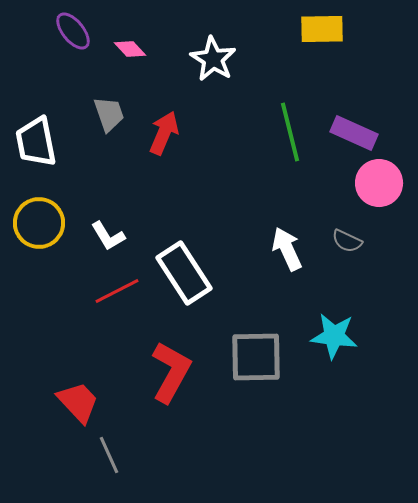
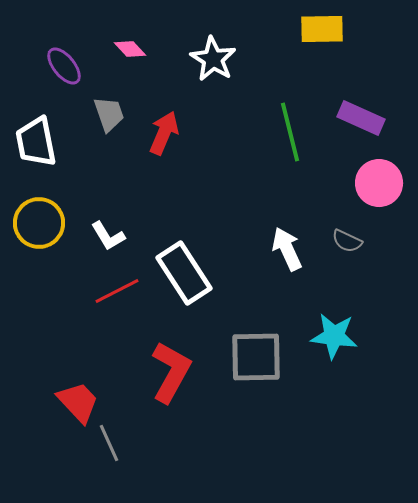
purple ellipse: moved 9 px left, 35 px down
purple rectangle: moved 7 px right, 15 px up
gray line: moved 12 px up
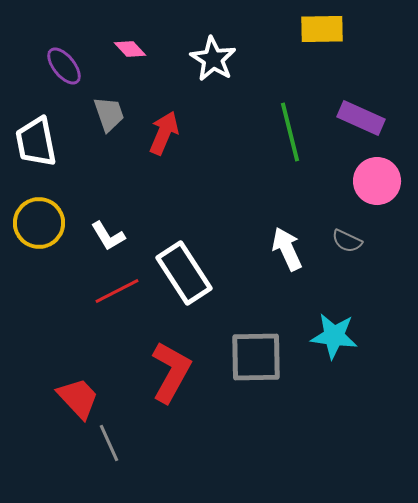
pink circle: moved 2 px left, 2 px up
red trapezoid: moved 4 px up
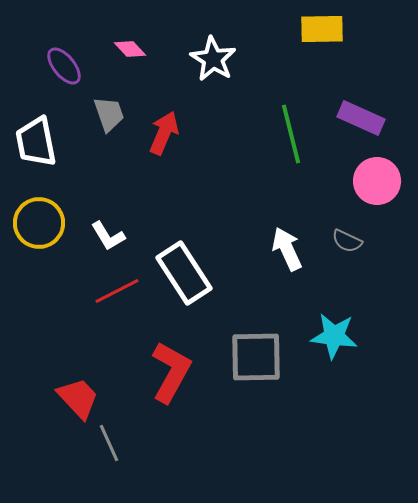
green line: moved 1 px right, 2 px down
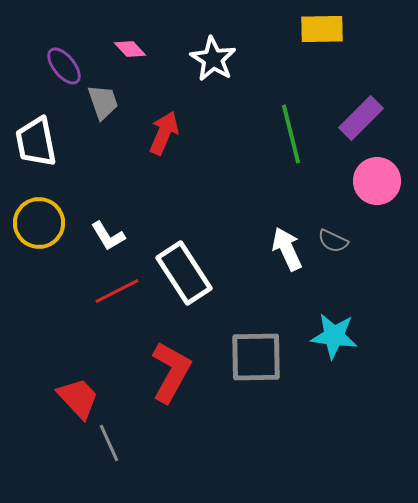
gray trapezoid: moved 6 px left, 12 px up
purple rectangle: rotated 69 degrees counterclockwise
gray semicircle: moved 14 px left
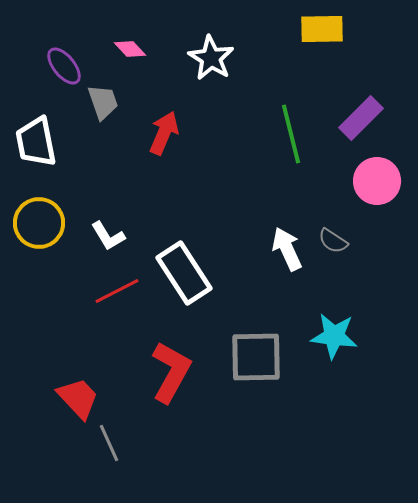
white star: moved 2 px left, 1 px up
gray semicircle: rotated 8 degrees clockwise
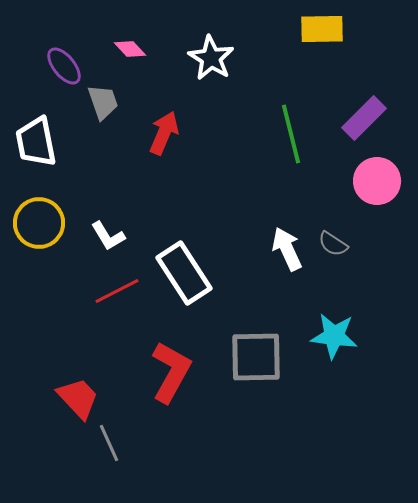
purple rectangle: moved 3 px right
gray semicircle: moved 3 px down
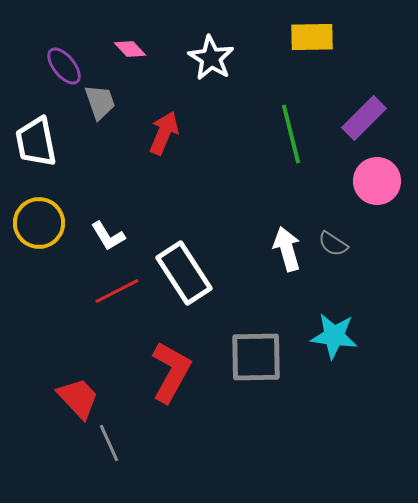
yellow rectangle: moved 10 px left, 8 px down
gray trapezoid: moved 3 px left
white arrow: rotated 9 degrees clockwise
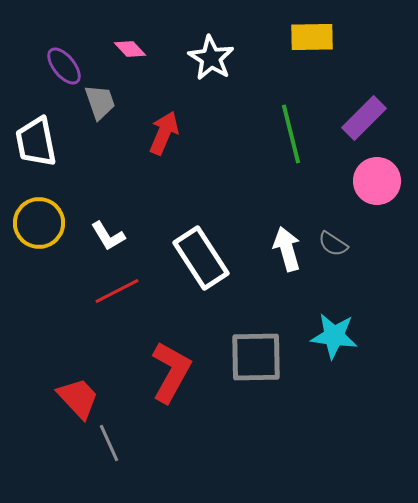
white rectangle: moved 17 px right, 15 px up
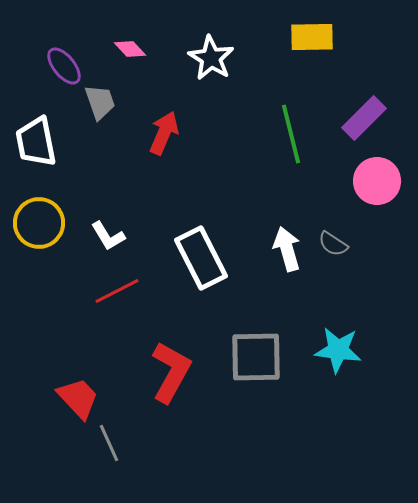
white rectangle: rotated 6 degrees clockwise
cyan star: moved 4 px right, 14 px down
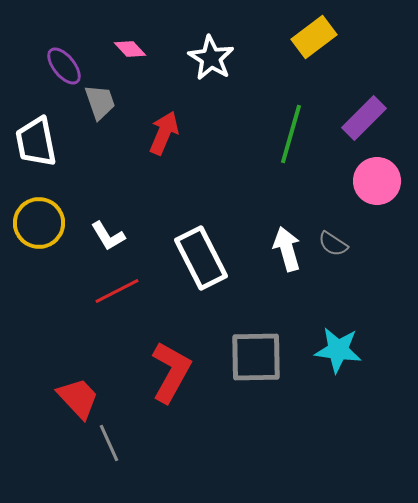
yellow rectangle: moved 2 px right; rotated 36 degrees counterclockwise
green line: rotated 30 degrees clockwise
